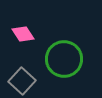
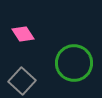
green circle: moved 10 px right, 4 px down
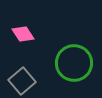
gray square: rotated 8 degrees clockwise
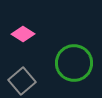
pink diamond: rotated 25 degrees counterclockwise
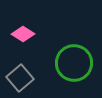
gray square: moved 2 px left, 3 px up
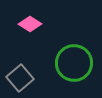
pink diamond: moved 7 px right, 10 px up
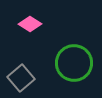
gray square: moved 1 px right
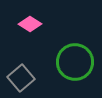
green circle: moved 1 px right, 1 px up
